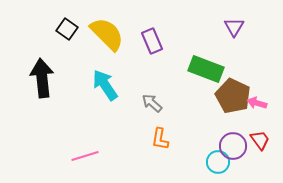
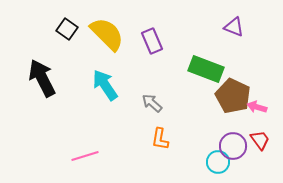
purple triangle: rotated 40 degrees counterclockwise
black arrow: rotated 21 degrees counterclockwise
pink arrow: moved 4 px down
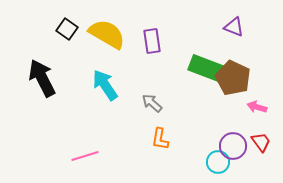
yellow semicircle: rotated 15 degrees counterclockwise
purple rectangle: rotated 15 degrees clockwise
green rectangle: moved 1 px up
brown pentagon: moved 18 px up
red trapezoid: moved 1 px right, 2 px down
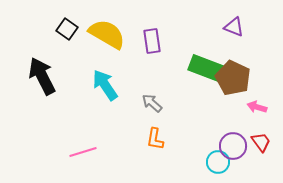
black arrow: moved 2 px up
orange L-shape: moved 5 px left
pink line: moved 2 px left, 4 px up
